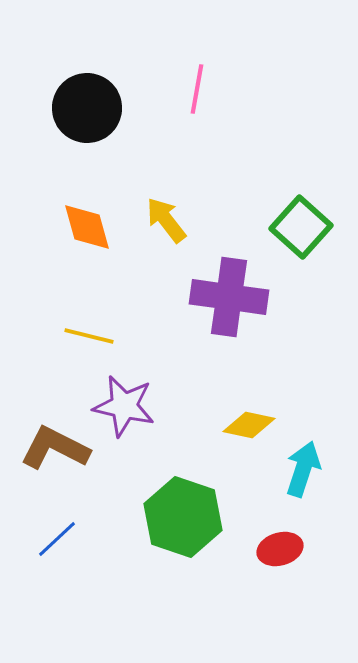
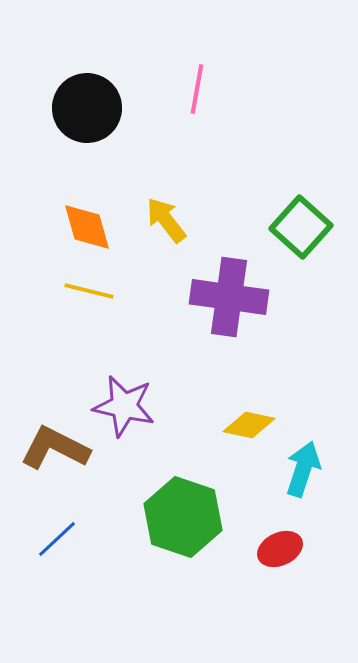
yellow line: moved 45 px up
red ellipse: rotated 9 degrees counterclockwise
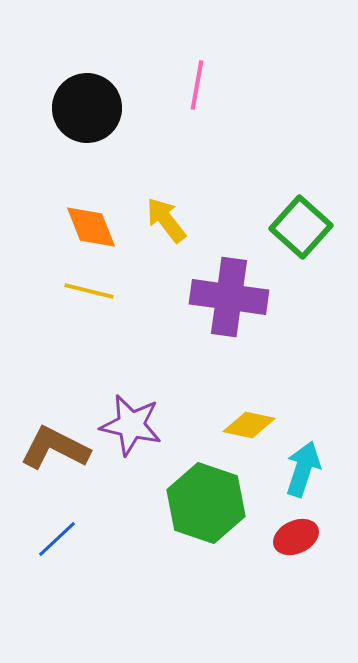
pink line: moved 4 px up
orange diamond: moved 4 px right; rotated 6 degrees counterclockwise
purple star: moved 7 px right, 19 px down
green hexagon: moved 23 px right, 14 px up
red ellipse: moved 16 px right, 12 px up
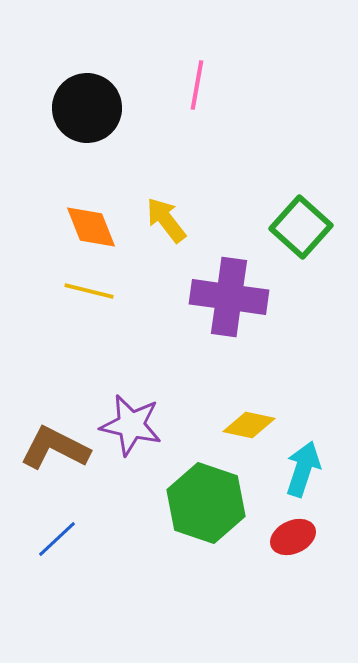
red ellipse: moved 3 px left
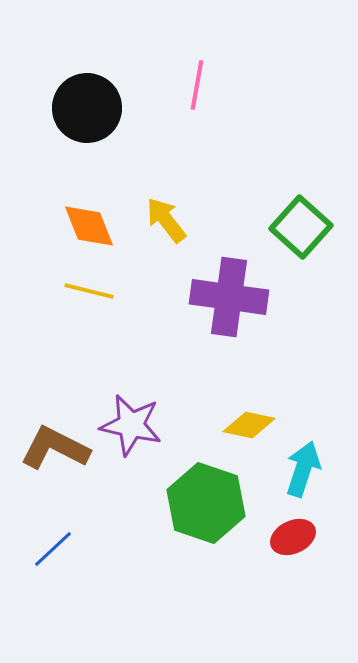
orange diamond: moved 2 px left, 1 px up
blue line: moved 4 px left, 10 px down
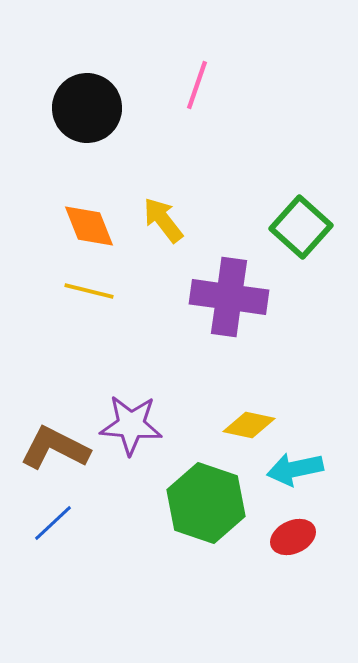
pink line: rotated 9 degrees clockwise
yellow arrow: moved 3 px left
purple star: rotated 8 degrees counterclockwise
cyan arrow: moved 8 px left; rotated 120 degrees counterclockwise
blue line: moved 26 px up
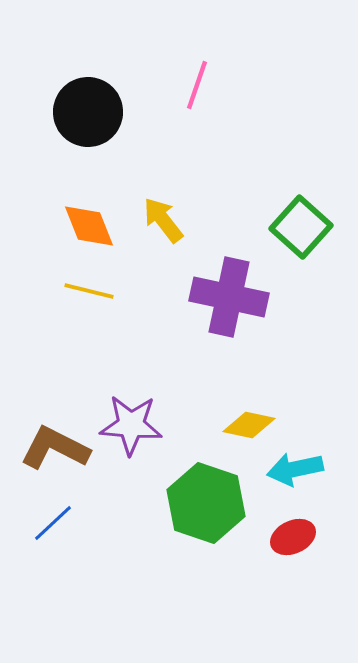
black circle: moved 1 px right, 4 px down
purple cross: rotated 4 degrees clockwise
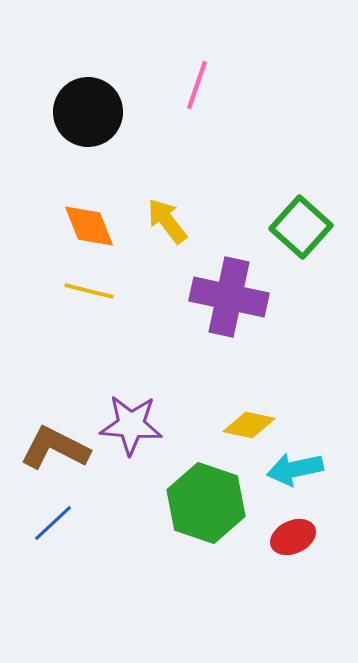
yellow arrow: moved 4 px right, 1 px down
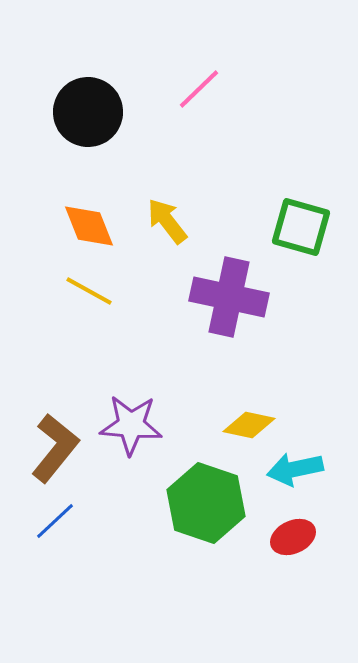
pink line: moved 2 px right, 4 px down; rotated 27 degrees clockwise
green square: rotated 26 degrees counterclockwise
yellow line: rotated 15 degrees clockwise
brown L-shape: rotated 102 degrees clockwise
blue line: moved 2 px right, 2 px up
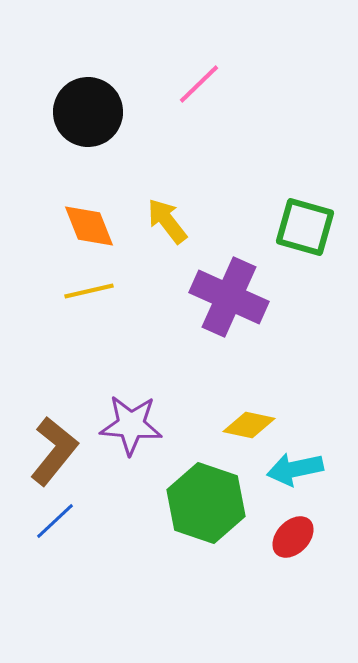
pink line: moved 5 px up
green square: moved 4 px right
yellow line: rotated 42 degrees counterclockwise
purple cross: rotated 12 degrees clockwise
brown L-shape: moved 1 px left, 3 px down
red ellipse: rotated 21 degrees counterclockwise
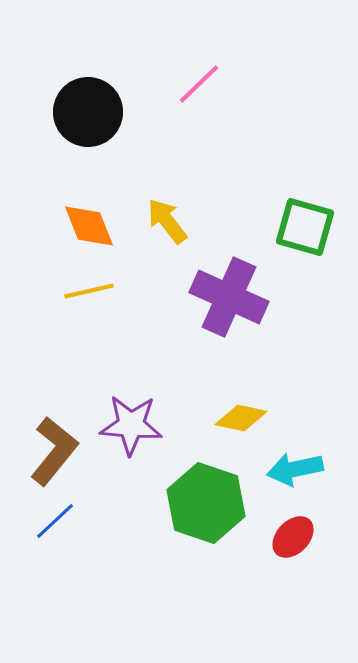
yellow diamond: moved 8 px left, 7 px up
